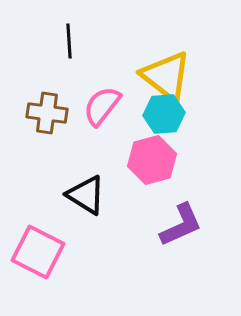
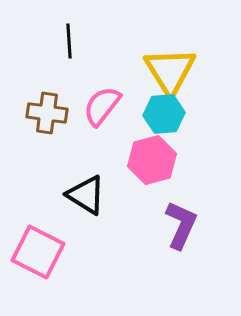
yellow triangle: moved 4 px right, 5 px up; rotated 20 degrees clockwise
purple L-shape: rotated 42 degrees counterclockwise
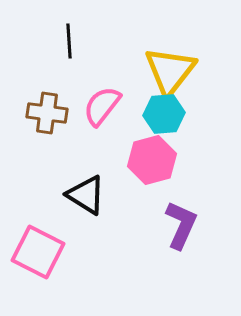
yellow triangle: rotated 10 degrees clockwise
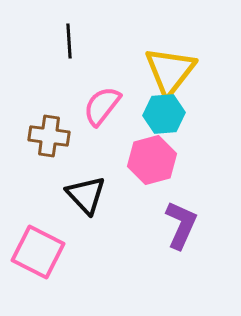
brown cross: moved 2 px right, 23 px down
black triangle: rotated 15 degrees clockwise
